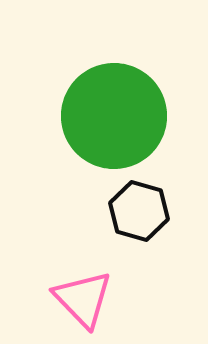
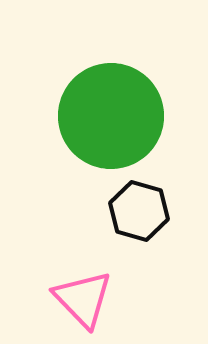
green circle: moved 3 px left
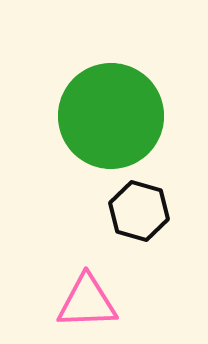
pink triangle: moved 4 px right, 3 px down; rotated 48 degrees counterclockwise
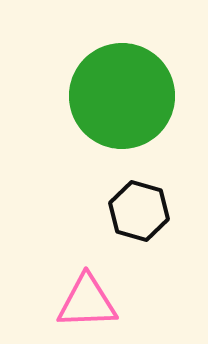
green circle: moved 11 px right, 20 px up
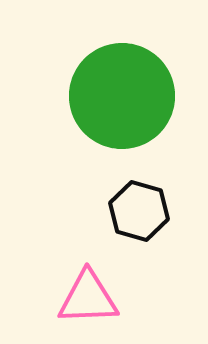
pink triangle: moved 1 px right, 4 px up
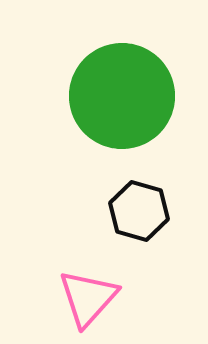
pink triangle: rotated 46 degrees counterclockwise
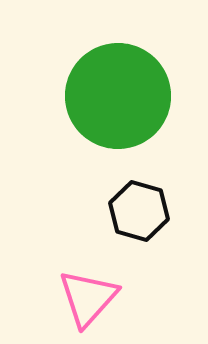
green circle: moved 4 px left
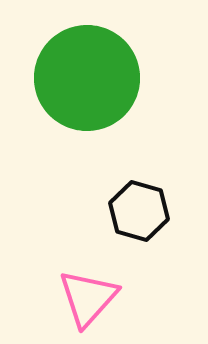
green circle: moved 31 px left, 18 px up
